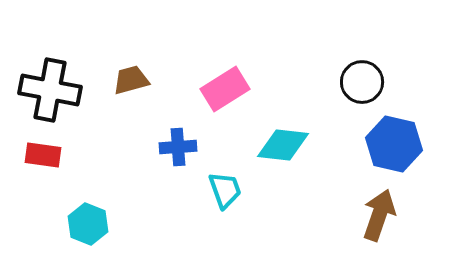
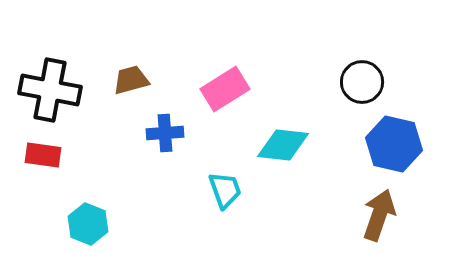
blue cross: moved 13 px left, 14 px up
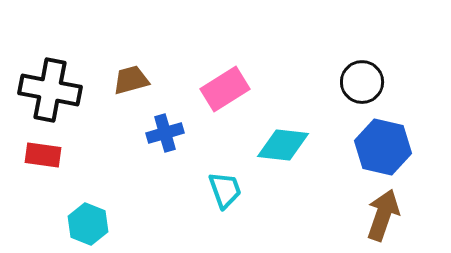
blue cross: rotated 12 degrees counterclockwise
blue hexagon: moved 11 px left, 3 px down
brown arrow: moved 4 px right
